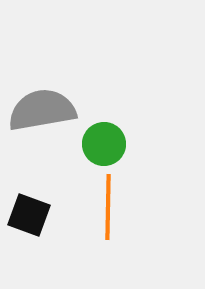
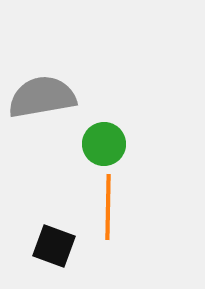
gray semicircle: moved 13 px up
black square: moved 25 px right, 31 px down
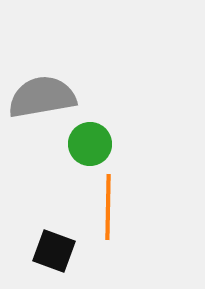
green circle: moved 14 px left
black square: moved 5 px down
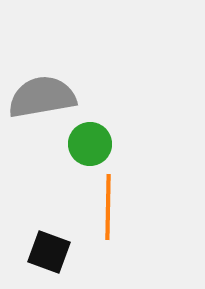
black square: moved 5 px left, 1 px down
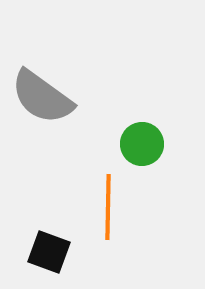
gray semicircle: rotated 134 degrees counterclockwise
green circle: moved 52 px right
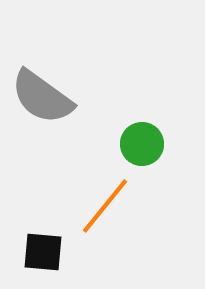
orange line: moved 3 px left, 1 px up; rotated 38 degrees clockwise
black square: moved 6 px left; rotated 15 degrees counterclockwise
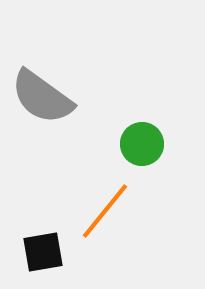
orange line: moved 5 px down
black square: rotated 15 degrees counterclockwise
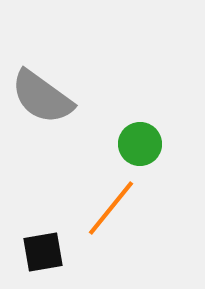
green circle: moved 2 px left
orange line: moved 6 px right, 3 px up
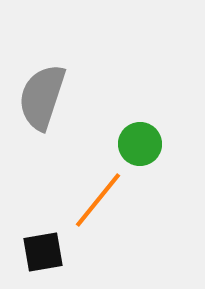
gray semicircle: rotated 72 degrees clockwise
orange line: moved 13 px left, 8 px up
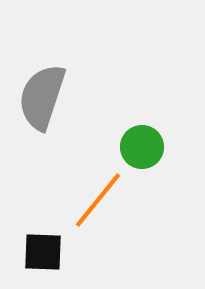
green circle: moved 2 px right, 3 px down
black square: rotated 12 degrees clockwise
